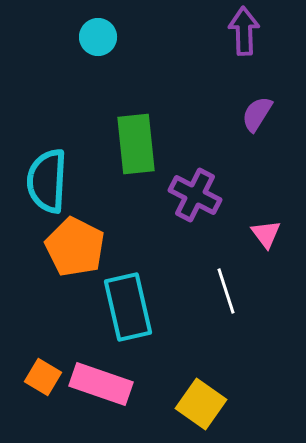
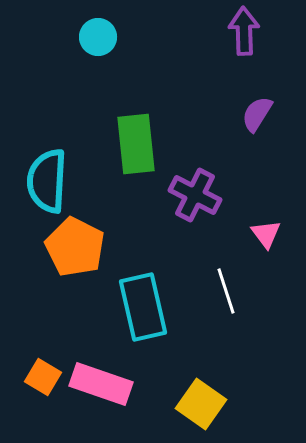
cyan rectangle: moved 15 px right
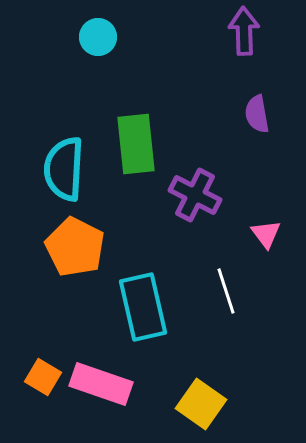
purple semicircle: rotated 42 degrees counterclockwise
cyan semicircle: moved 17 px right, 12 px up
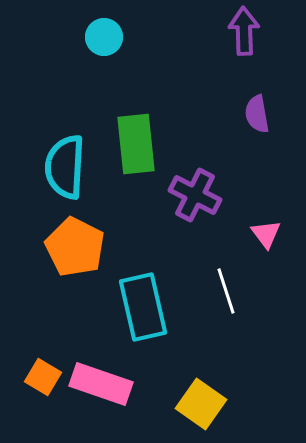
cyan circle: moved 6 px right
cyan semicircle: moved 1 px right, 2 px up
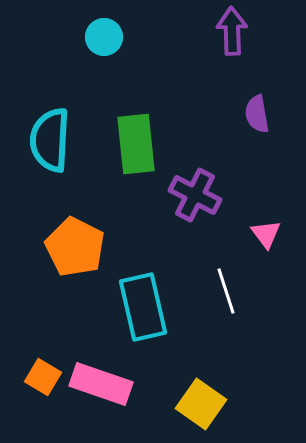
purple arrow: moved 12 px left
cyan semicircle: moved 15 px left, 27 px up
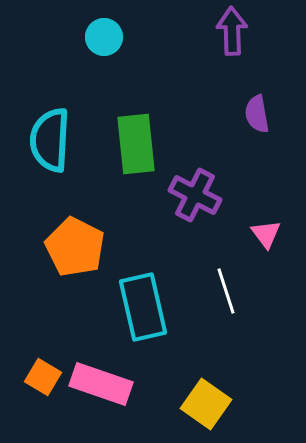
yellow square: moved 5 px right
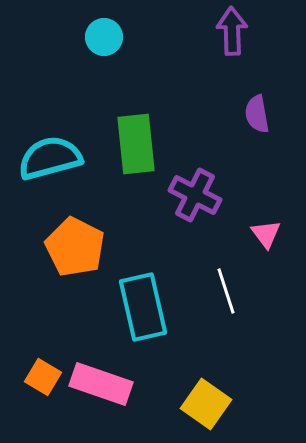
cyan semicircle: moved 18 px down; rotated 72 degrees clockwise
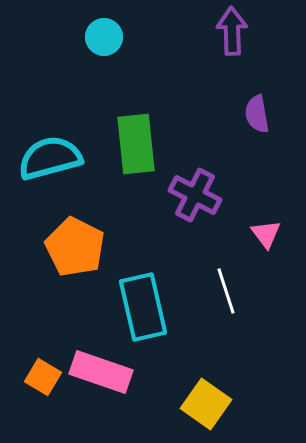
pink rectangle: moved 12 px up
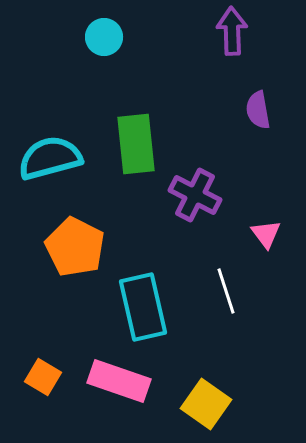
purple semicircle: moved 1 px right, 4 px up
pink rectangle: moved 18 px right, 9 px down
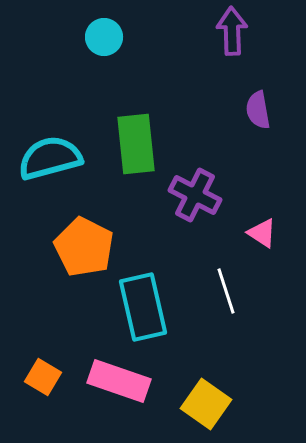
pink triangle: moved 4 px left, 1 px up; rotated 20 degrees counterclockwise
orange pentagon: moved 9 px right
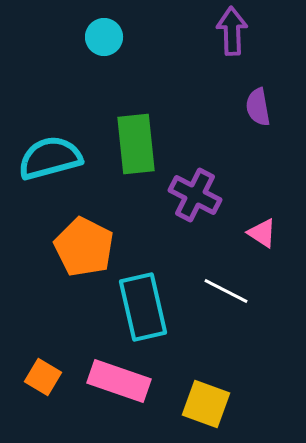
purple semicircle: moved 3 px up
white line: rotated 45 degrees counterclockwise
yellow square: rotated 15 degrees counterclockwise
